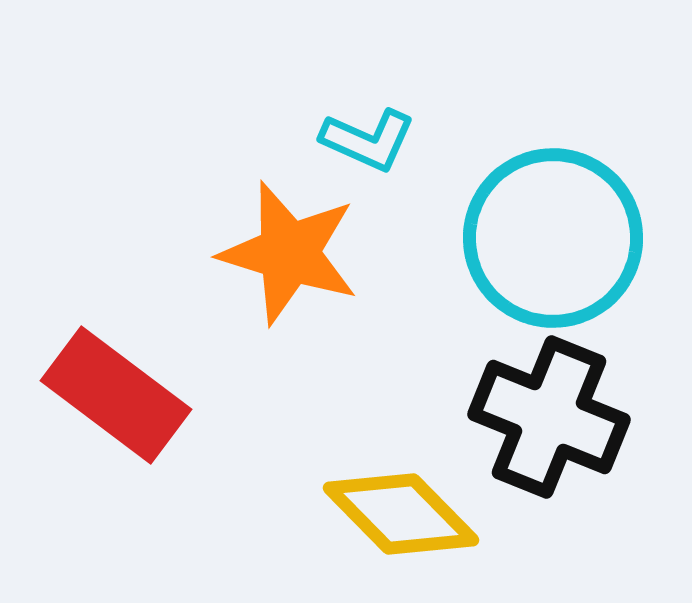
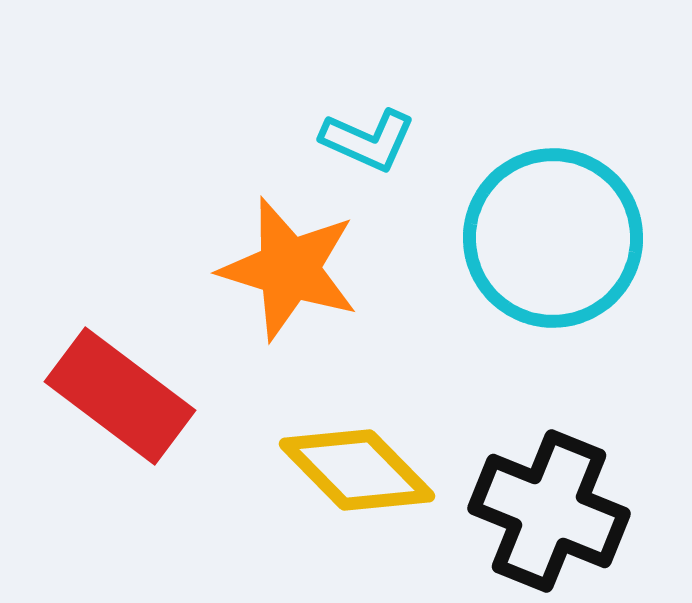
orange star: moved 16 px down
red rectangle: moved 4 px right, 1 px down
black cross: moved 94 px down
yellow diamond: moved 44 px left, 44 px up
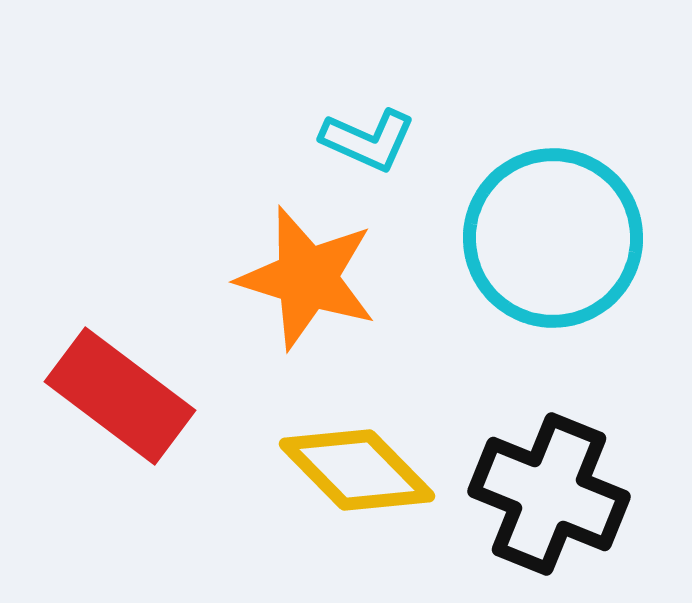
orange star: moved 18 px right, 9 px down
black cross: moved 17 px up
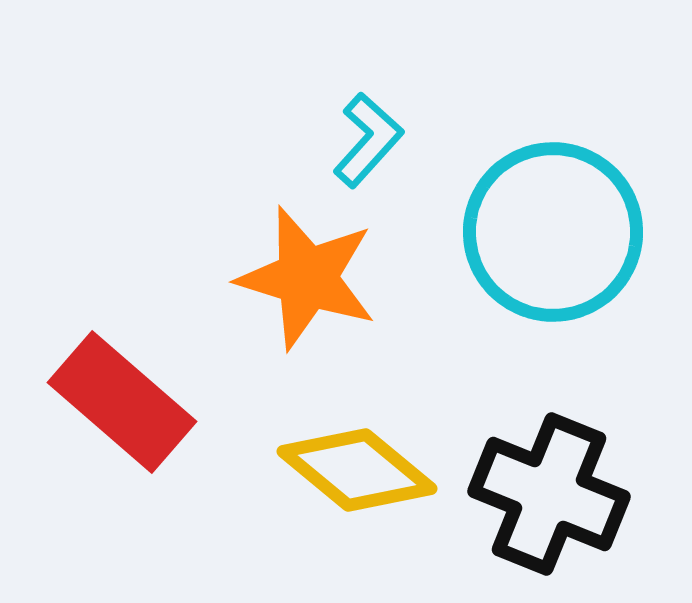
cyan L-shape: rotated 72 degrees counterclockwise
cyan circle: moved 6 px up
red rectangle: moved 2 px right, 6 px down; rotated 4 degrees clockwise
yellow diamond: rotated 6 degrees counterclockwise
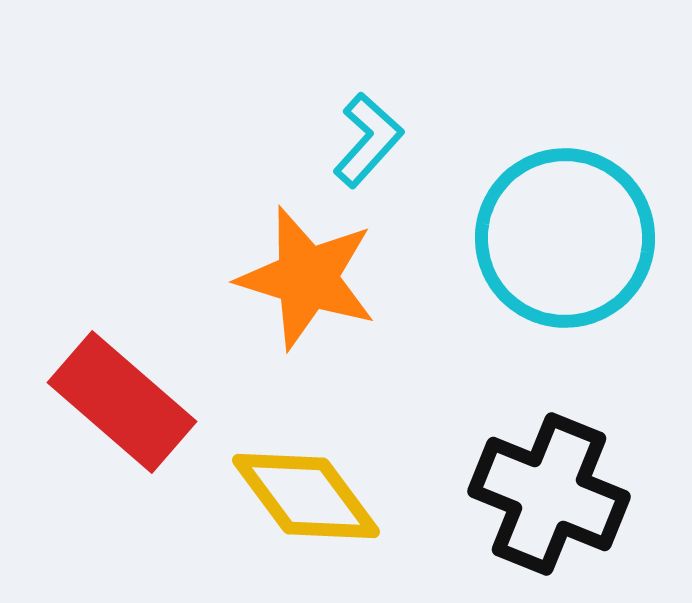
cyan circle: moved 12 px right, 6 px down
yellow diamond: moved 51 px left, 26 px down; rotated 14 degrees clockwise
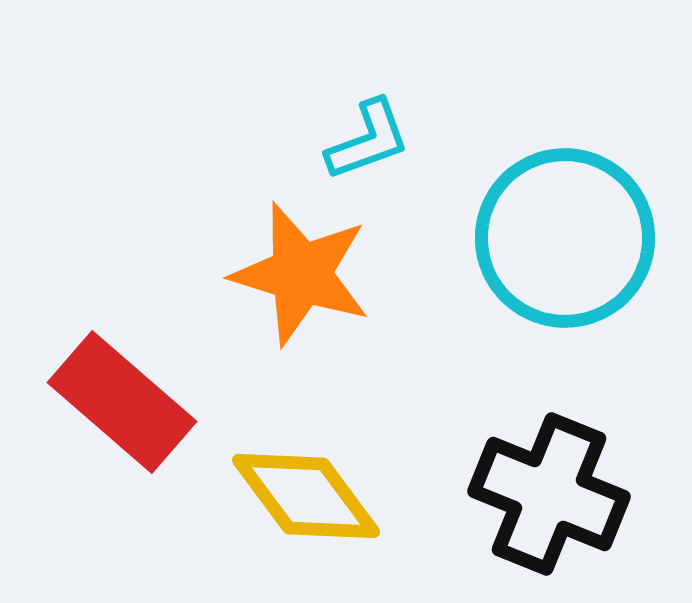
cyan L-shape: rotated 28 degrees clockwise
orange star: moved 6 px left, 4 px up
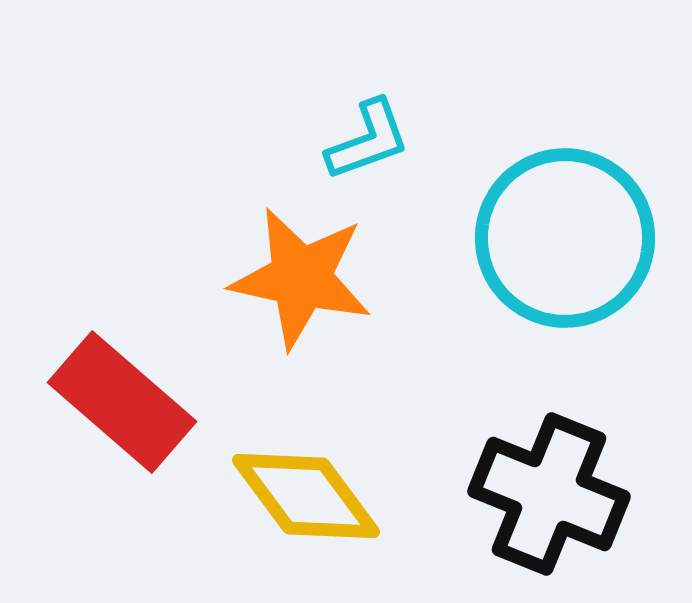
orange star: moved 4 px down; rotated 5 degrees counterclockwise
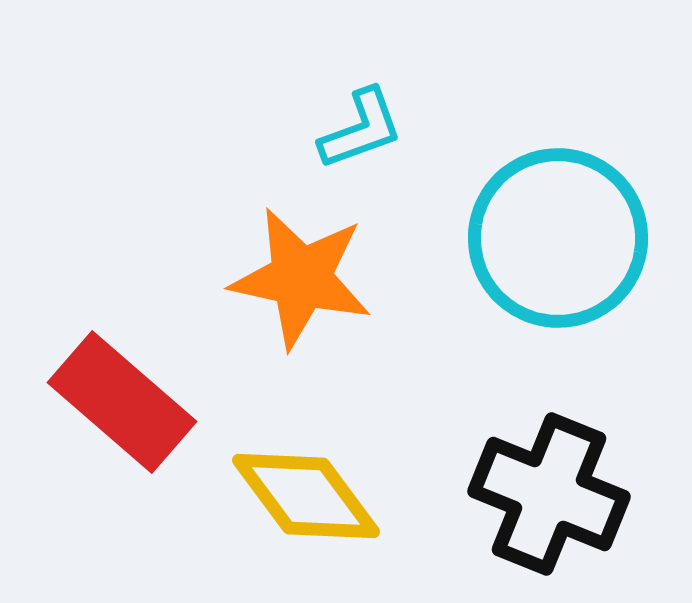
cyan L-shape: moved 7 px left, 11 px up
cyan circle: moved 7 px left
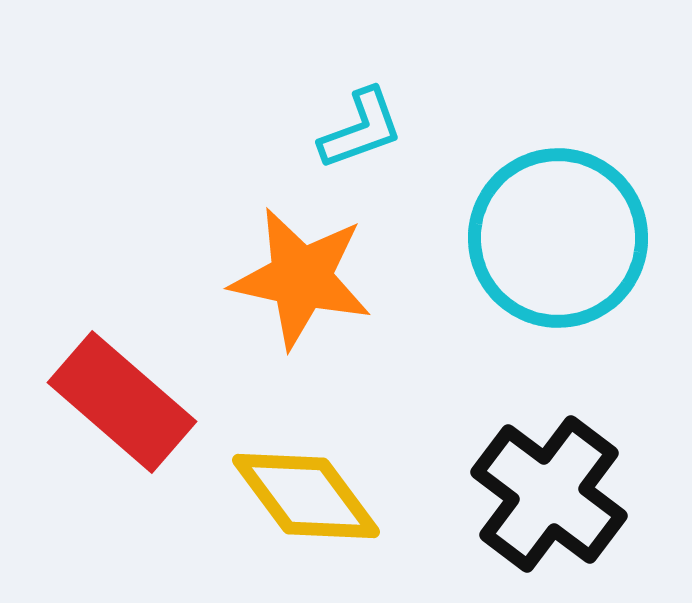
black cross: rotated 15 degrees clockwise
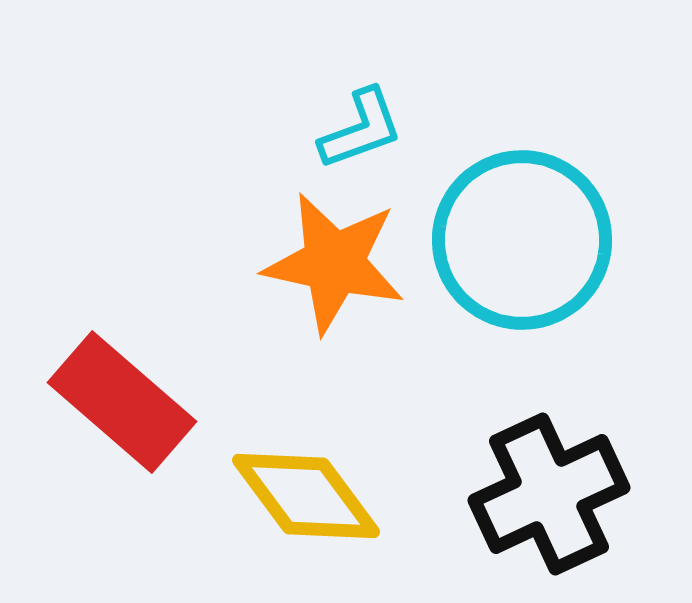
cyan circle: moved 36 px left, 2 px down
orange star: moved 33 px right, 15 px up
black cross: rotated 28 degrees clockwise
